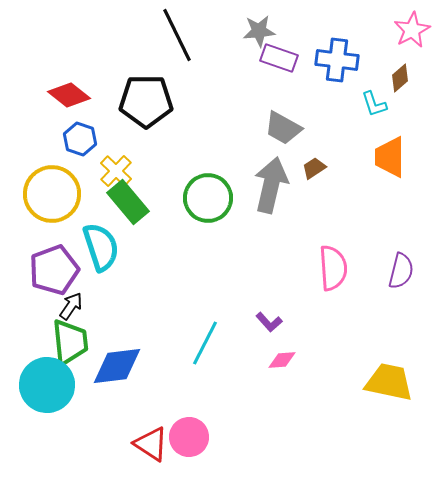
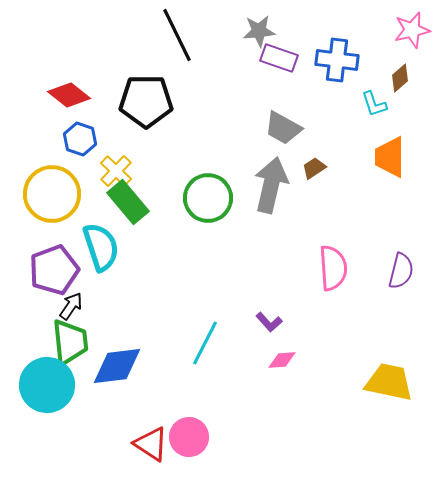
pink star: rotated 15 degrees clockwise
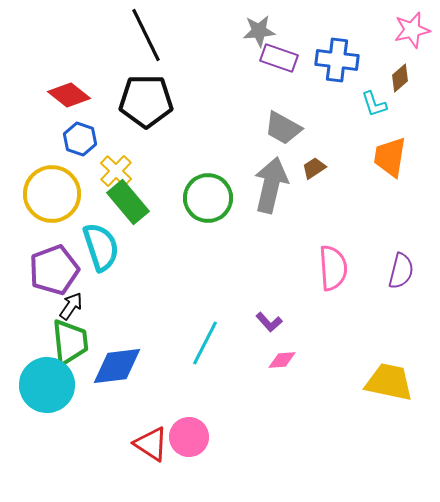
black line: moved 31 px left
orange trapezoid: rotated 9 degrees clockwise
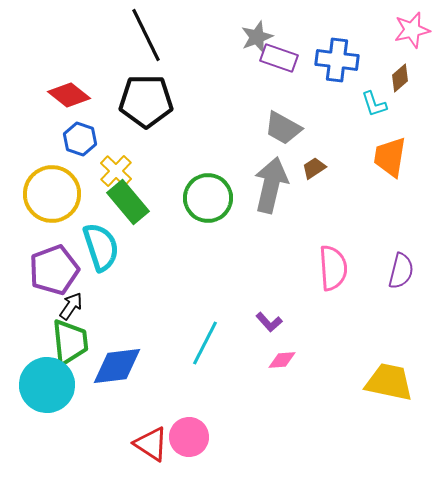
gray star: moved 2 px left, 6 px down; rotated 16 degrees counterclockwise
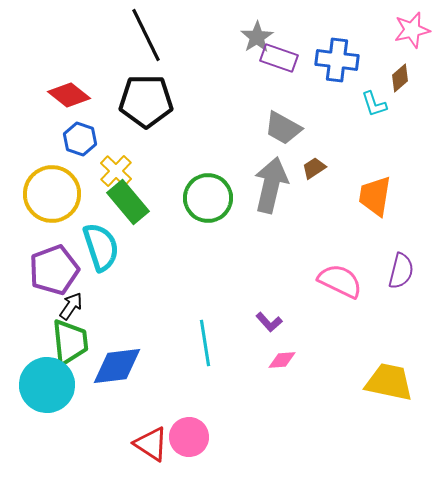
gray star: rotated 12 degrees counterclockwise
orange trapezoid: moved 15 px left, 39 px down
pink semicircle: moved 7 px right, 13 px down; rotated 60 degrees counterclockwise
cyan line: rotated 36 degrees counterclockwise
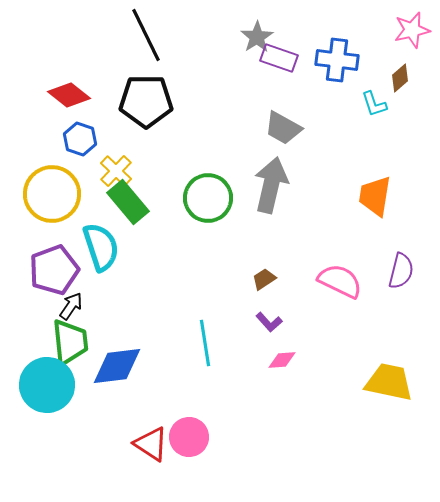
brown trapezoid: moved 50 px left, 111 px down
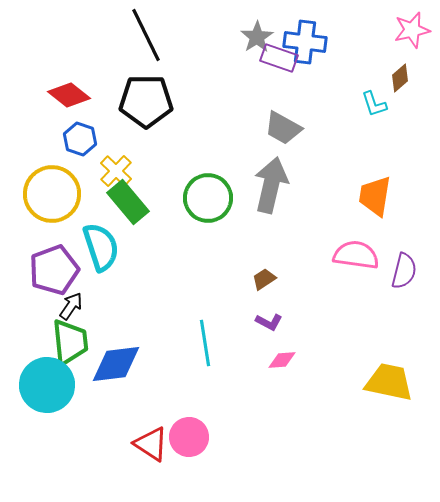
blue cross: moved 32 px left, 18 px up
purple semicircle: moved 3 px right
pink semicircle: moved 16 px right, 26 px up; rotated 18 degrees counterclockwise
purple L-shape: rotated 20 degrees counterclockwise
blue diamond: moved 1 px left, 2 px up
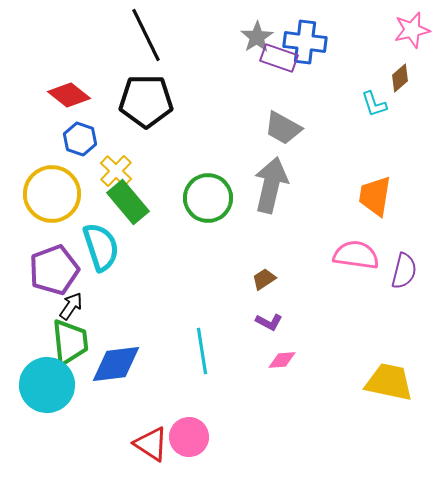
cyan line: moved 3 px left, 8 px down
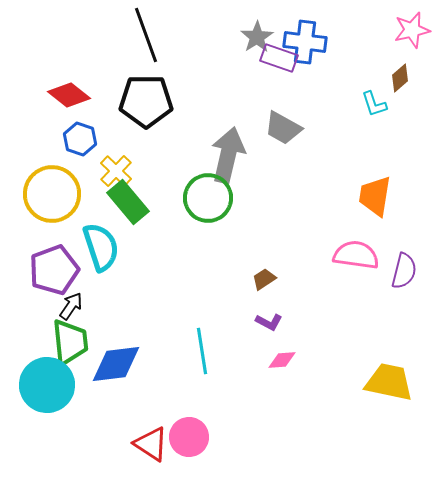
black line: rotated 6 degrees clockwise
gray arrow: moved 43 px left, 30 px up
